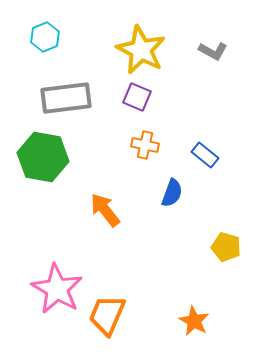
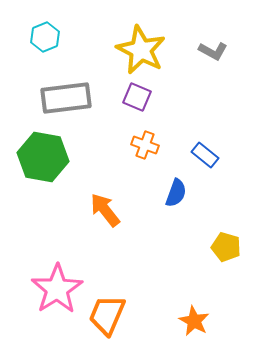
orange cross: rotated 8 degrees clockwise
blue semicircle: moved 4 px right
pink star: rotated 9 degrees clockwise
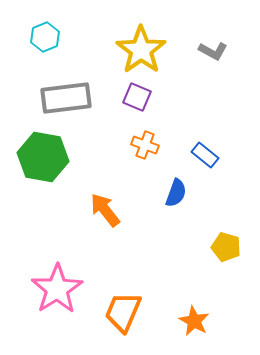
yellow star: rotated 9 degrees clockwise
orange trapezoid: moved 16 px right, 3 px up
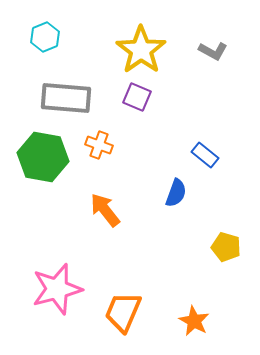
gray rectangle: rotated 12 degrees clockwise
orange cross: moved 46 px left
pink star: rotated 18 degrees clockwise
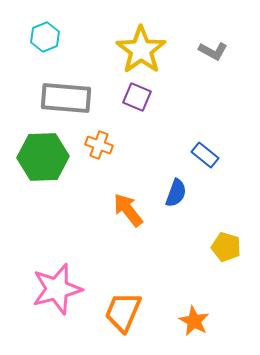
green hexagon: rotated 12 degrees counterclockwise
orange arrow: moved 23 px right
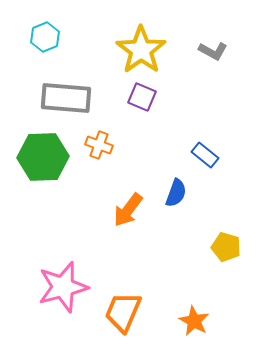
purple square: moved 5 px right
orange arrow: rotated 105 degrees counterclockwise
pink star: moved 6 px right, 2 px up
